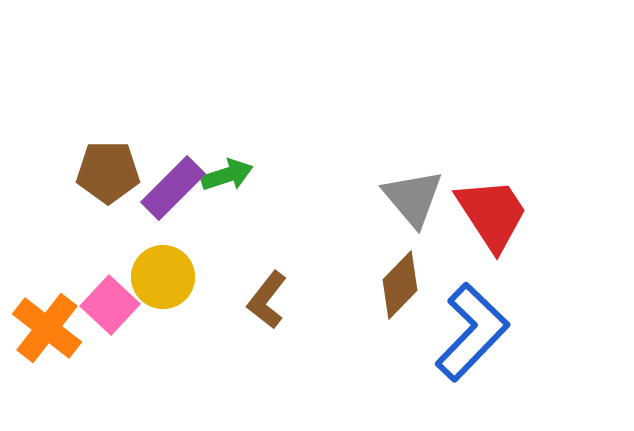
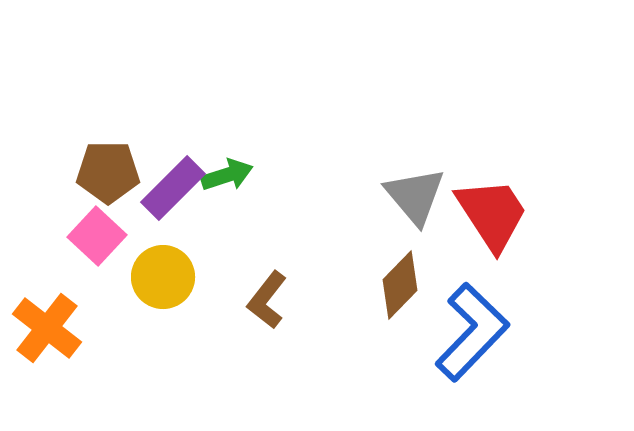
gray triangle: moved 2 px right, 2 px up
pink square: moved 13 px left, 69 px up
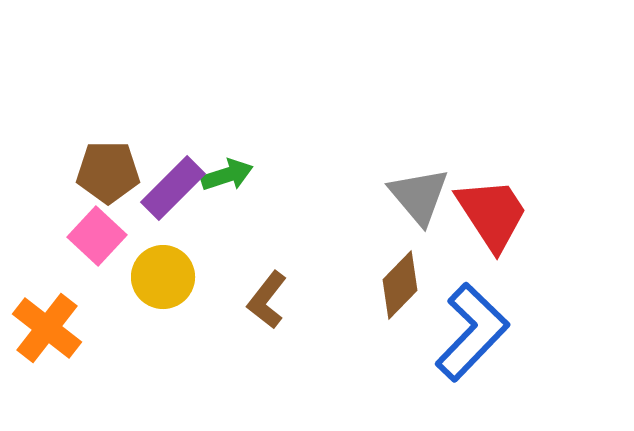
gray triangle: moved 4 px right
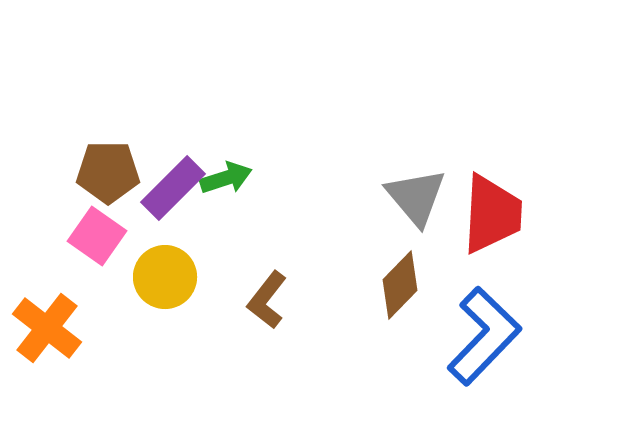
green arrow: moved 1 px left, 3 px down
gray triangle: moved 3 px left, 1 px down
red trapezoid: rotated 36 degrees clockwise
pink square: rotated 8 degrees counterclockwise
yellow circle: moved 2 px right
blue L-shape: moved 12 px right, 4 px down
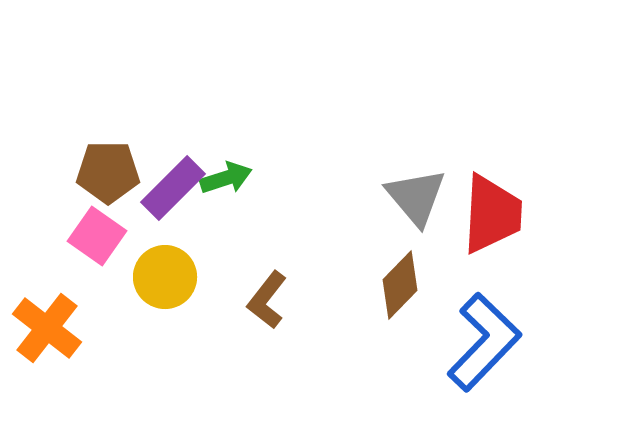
blue L-shape: moved 6 px down
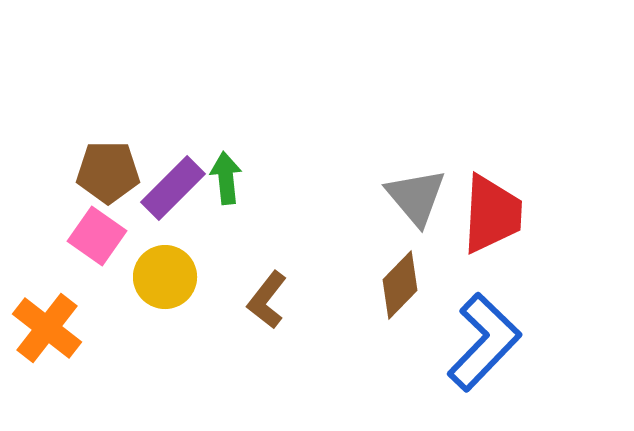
green arrow: rotated 78 degrees counterclockwise
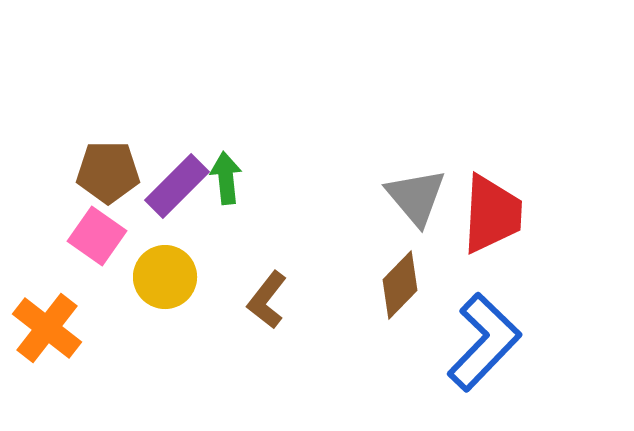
purple rectangle: moved 4 px right, 2 px up
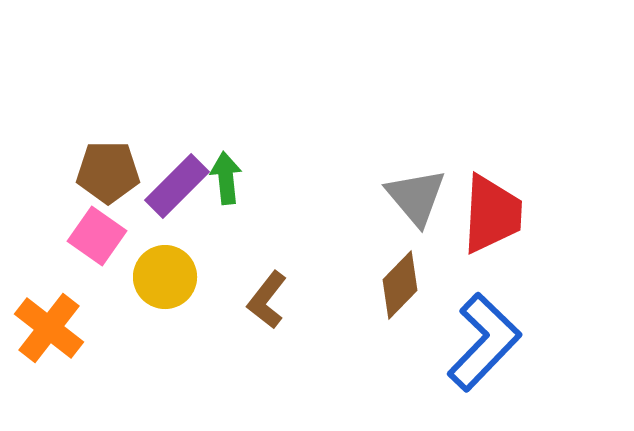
orange cross: moved 2 px right
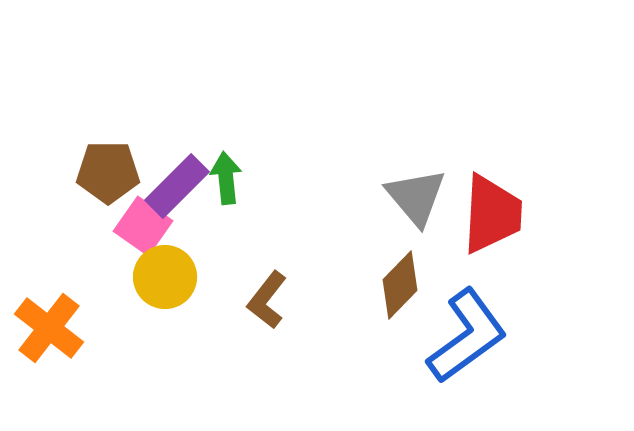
pink square: moved 46 px right, 10 px up
blue L-shape: moved 17 px left, 6 px up; rotated 10 degrees clockwise
